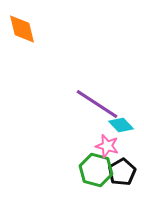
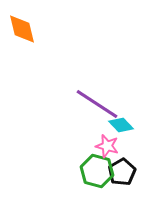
green hexagon: moved 1 px right, 1 px down
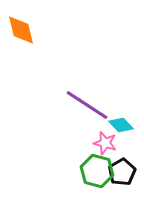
orange diamond: moved 1 px left, 1 px down
purple line: moved 10 px left, 1 px down
pink star: moved 2 px left, 3 px up
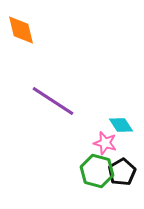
purple line: moved 34 px left, 4 px up
cyan diamond: rotated 10 degrees clockwise
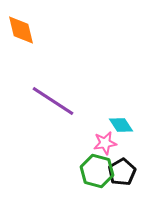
pink star: rotated 25 degrees counterclockwise
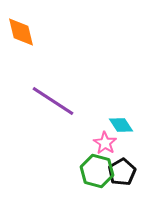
orange diamond: moved 2 px down
pink star: rotated 30 degrees counterclockwise
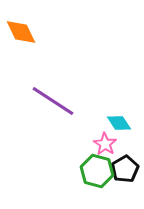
orange diamond: rotated 12 degrees counterclockwise
cyan diamond: moved 2 px left, 2 px up
pink star: moved 1 px down
black pentagon: moved 3 px right, 3 px up
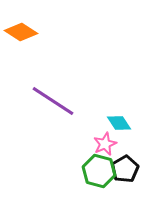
orange diamond: rotated 32 degrees counterclockwise
pink star: rotated 15 degrees clockwise
green hexagon: moved 2 px right
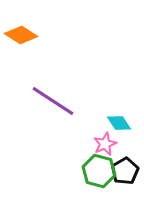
orange diamond: moved 3 px down
black pentagon: moved 2 px down
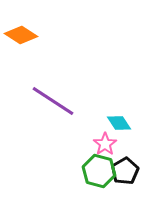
pink star: rotated 10 degrees counterclockwise
